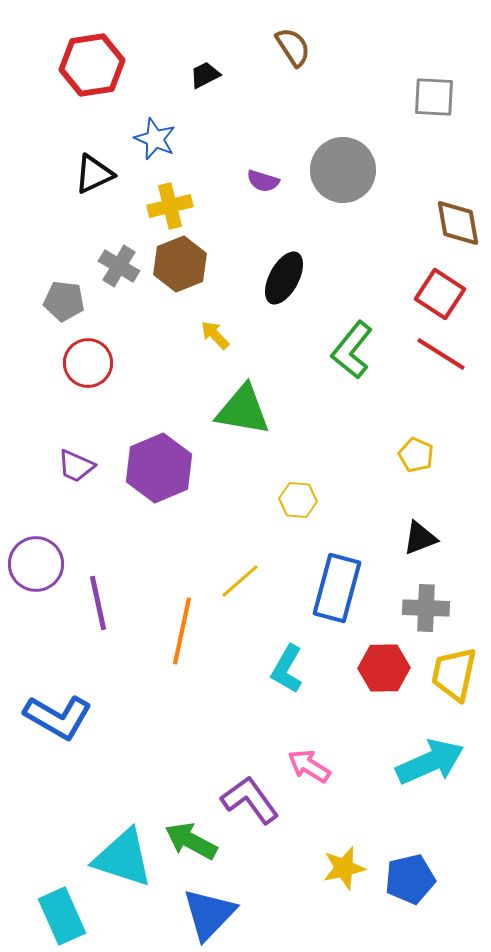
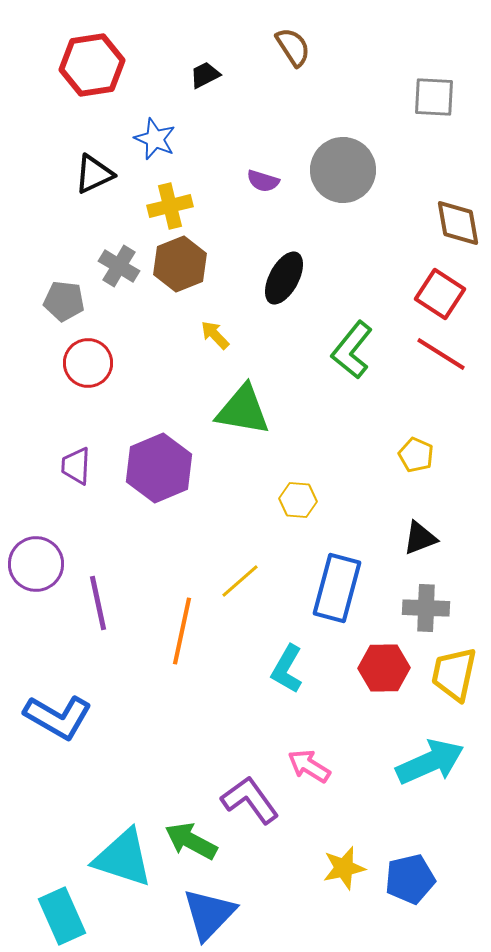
purple trapezoid at (76, 466): rotated 69 degrees clockwise
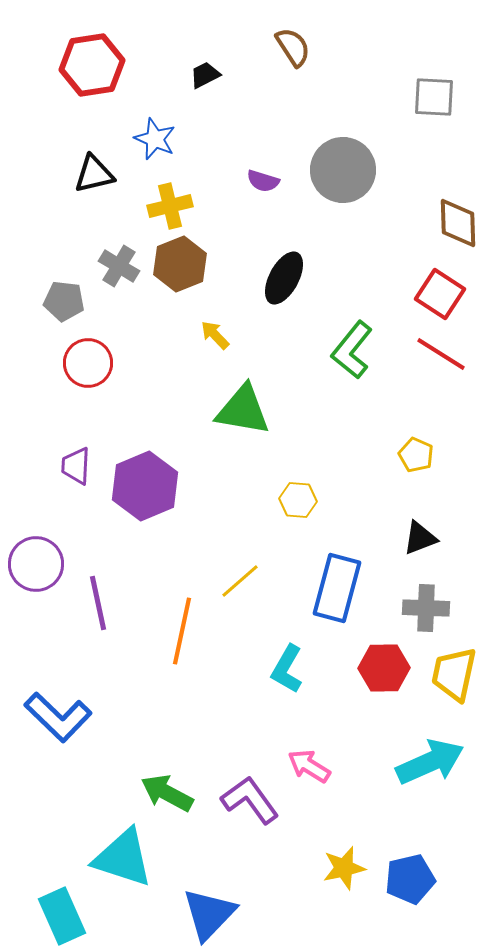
black triangle at (94, 174): rotated 12 degrees clockwise
brown diamond at (458, 223): rotated 8 degrees clockwise
purple hexagon at (159, 468): moved 14 px left, 18 px down
blue L-shape at (58, 717): rotated 14 degrees clockwise
green arrow at (191, 841): moved 24 px left, 48 px up
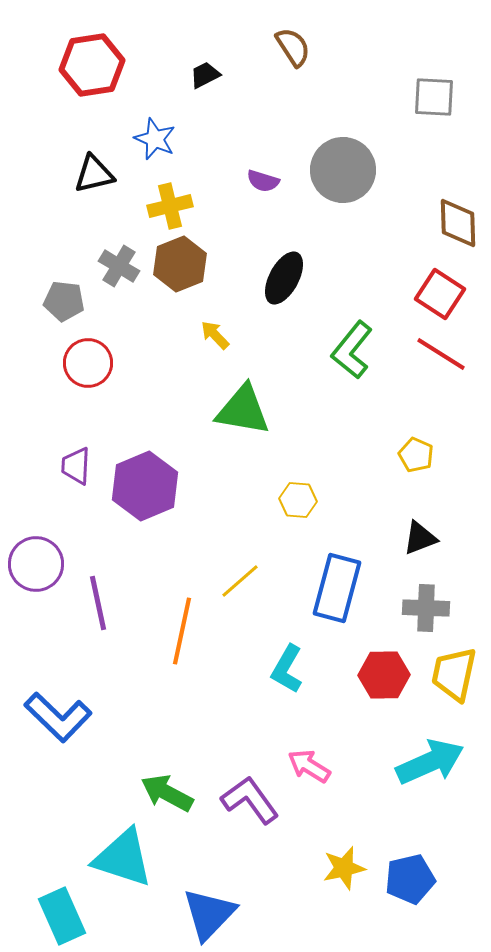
red hexagon at (384, 668): moved 7 px down
